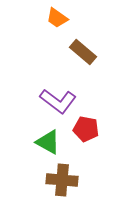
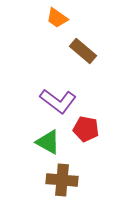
brown rectangle: moved 1 px up
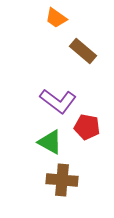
orange trapezoid: moved 1 px left
red pentagon: moved 1 px right, 2 px up
green triangle: moved 2 px right
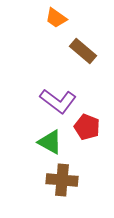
red pentagon: rotated 10 degrees clockwise
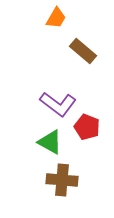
orange trapezoid: rotated 95 degrees counterclockwise
purple L-shape: moved 3 px down
